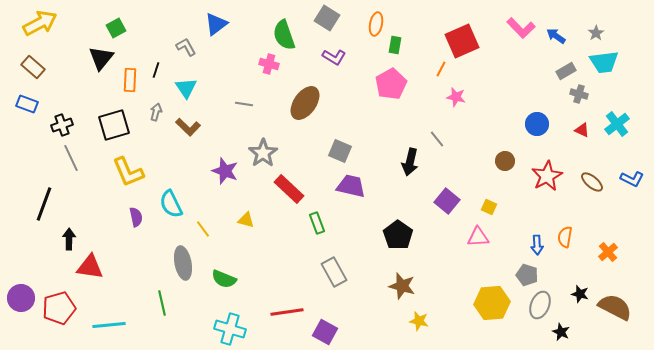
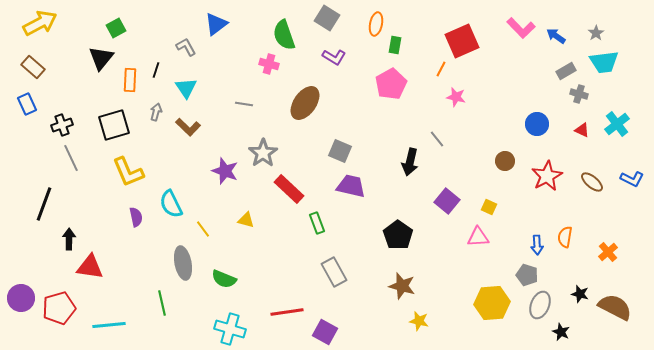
blue rectangle at (27, 104): rotated 45 degrees clockwise
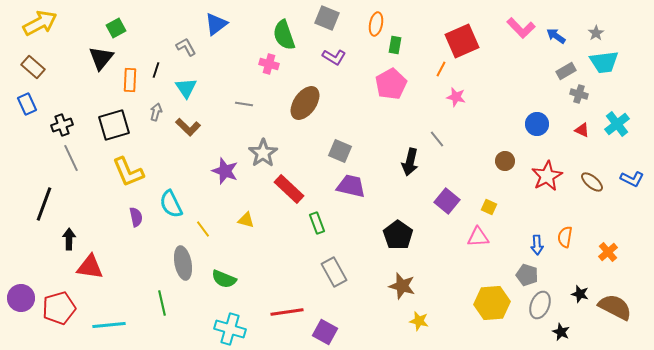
gray square at (327, 18): rotated 10 degrees counterclockwise
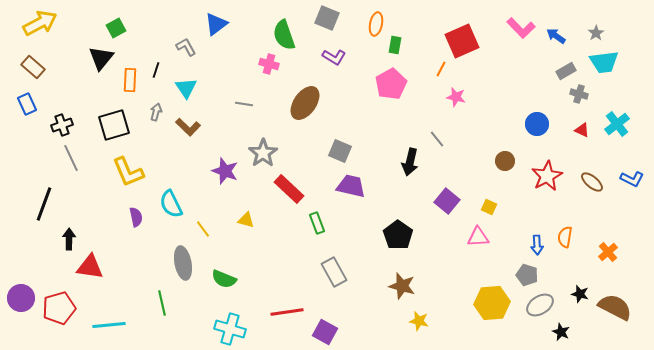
gray ellipse at (540, 305): rotated 36 degrees clockwise
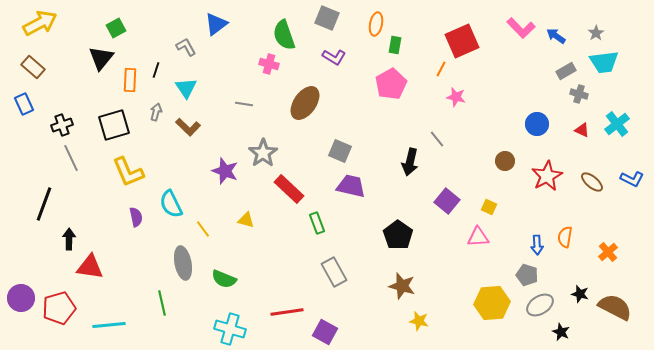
blue rectangle at (27, 104): moved 3 px left
